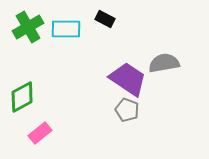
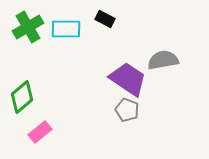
gray semicircle: moved 1 px left, 3 px up
green diamond: rotated 12 degrees counterclockwise
pink rectangle: moved 1 px up
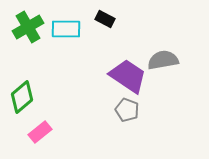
purple trapezoid: moved 3 px up
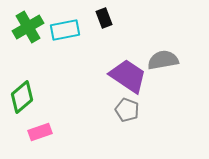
black rectangle: moved 1 px left, 1 px up; rotated 42 degrees clockwise
cyan rectangle: moved 1 px left, 1 px down; rotated 12 degrees counterclockwise
pink rectangle: rotated 20 degrees clockwise
